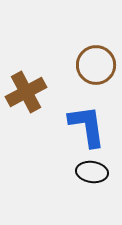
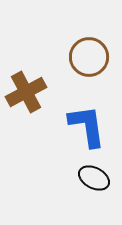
brown circle: moved 7 px left, 8 px up
black ellipse: moved 2 px right, 6 px down; rotated 20 degrees clockwise
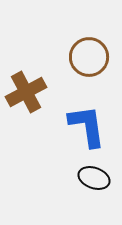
black ellipse: rotated 8 degrees counterclockwise
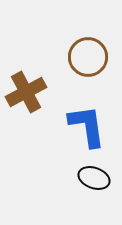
brown circle: moved 1 px left
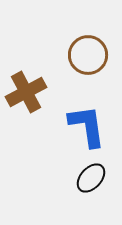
brown circle: moved 2 px up
black ellipse: moved 3 px left; rotated 68 degrees counterclockwise
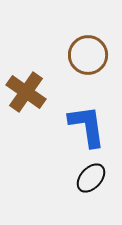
brown cross: rotated 27 degrees counterclockwise
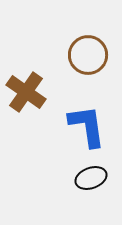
black ellipse: rotated 28 degrees clockwise
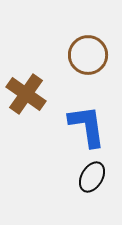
brown cross: moved 2 px down
black ellipse: moved 1 px right, 1 px up; rotated 40 degrees counterclockwise
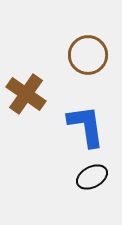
blue L-shape: moved 1 px left
black ellipse: rotated 32 degrees clockwise
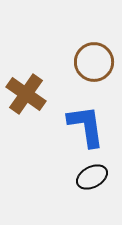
brown circle: moved 6 px right, 7 px down
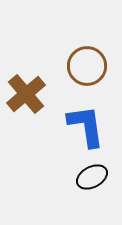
brown circle: moved 7 px left, 4 px down
brown cross: rotated 15 degrees clockwise
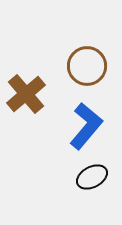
blue L-shape: rotated 48 degrees clockwise
